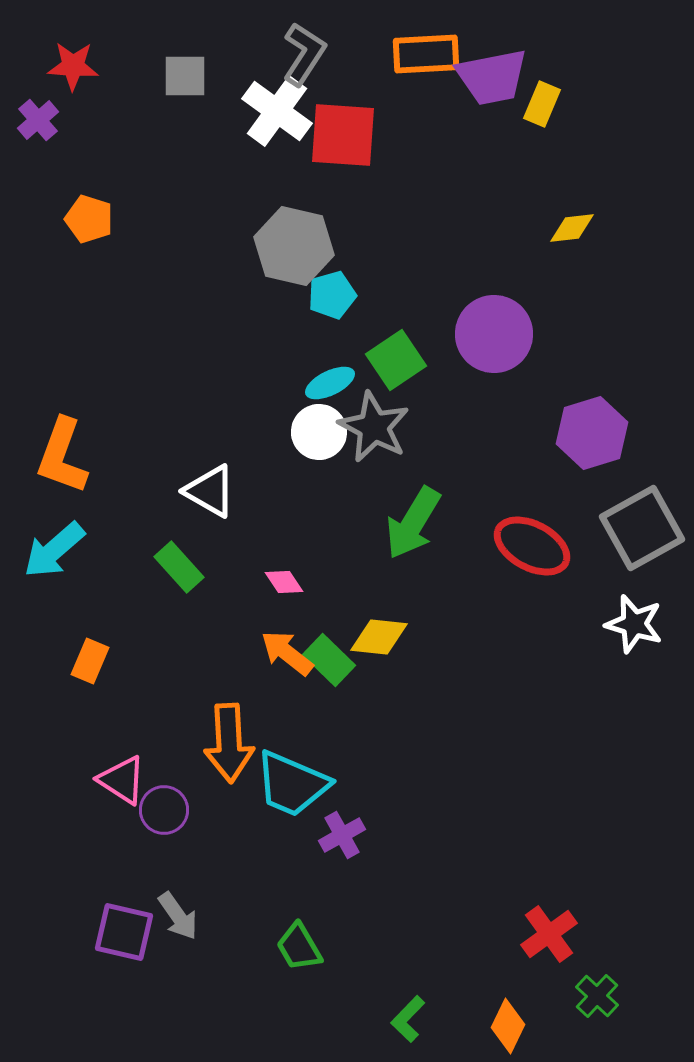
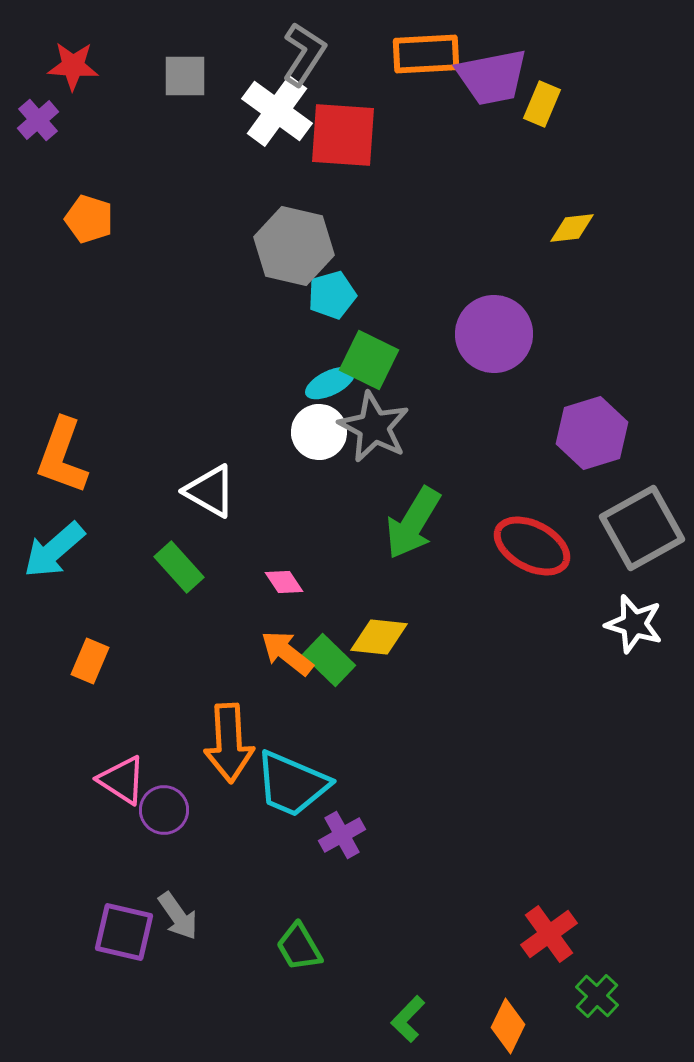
green square at (396, 360): moved 27 px left; rotated 30 degrees counterclockwise
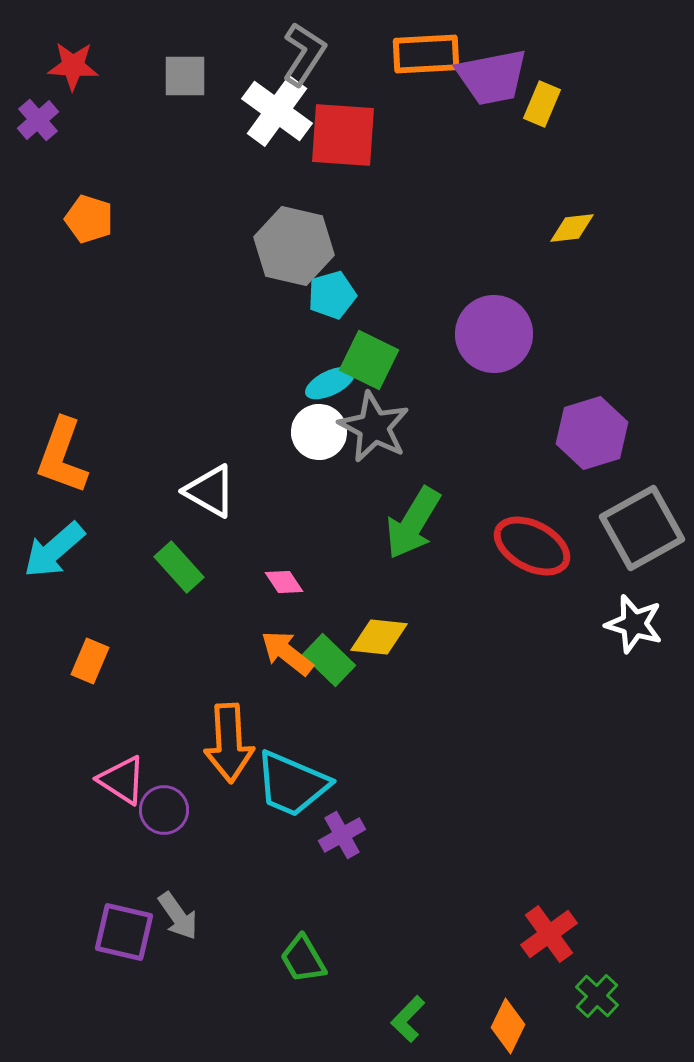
green trapezoid at (299, 947): moved 4 px right, 12 px down
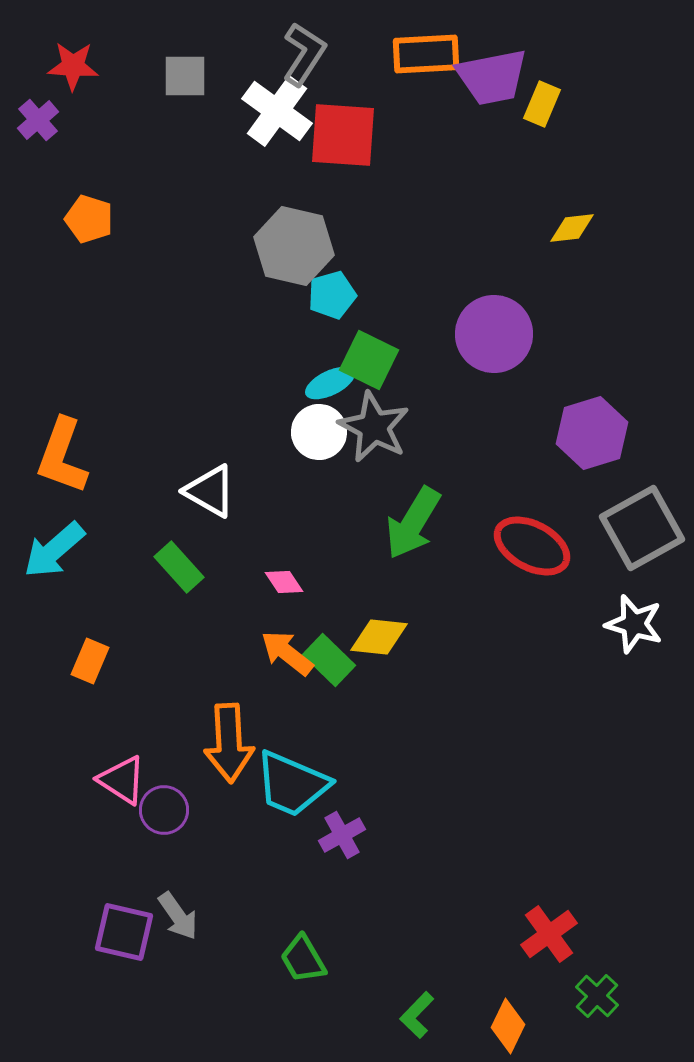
green L-shape at (408, 1019): moved 9 px right, 4 px up
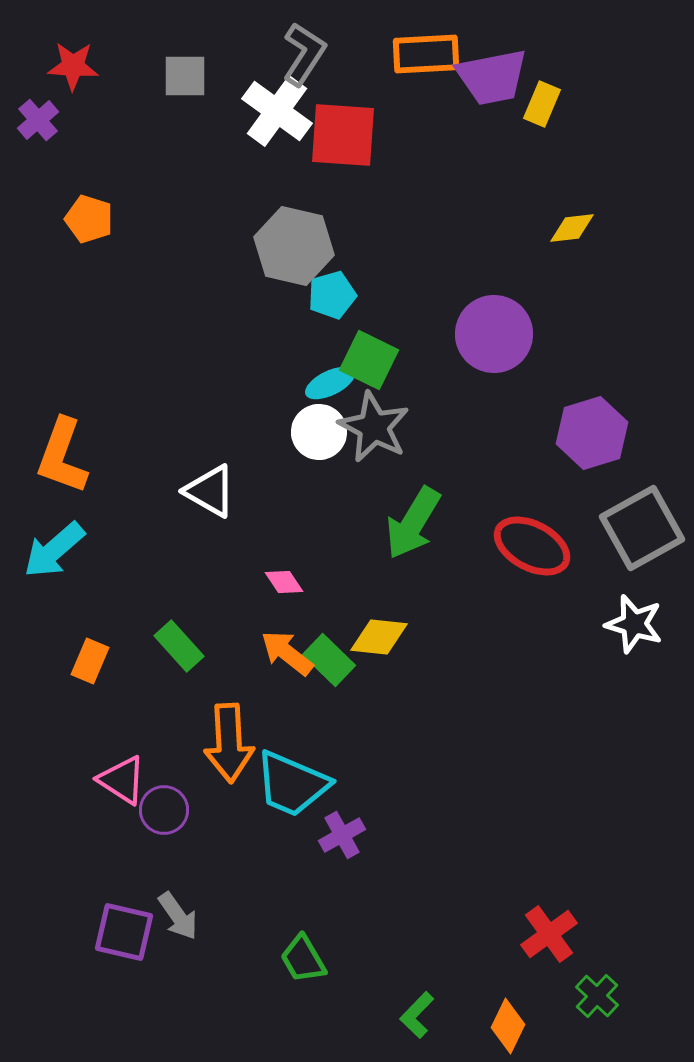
green rectangle at (179, 567): moved 79 px down
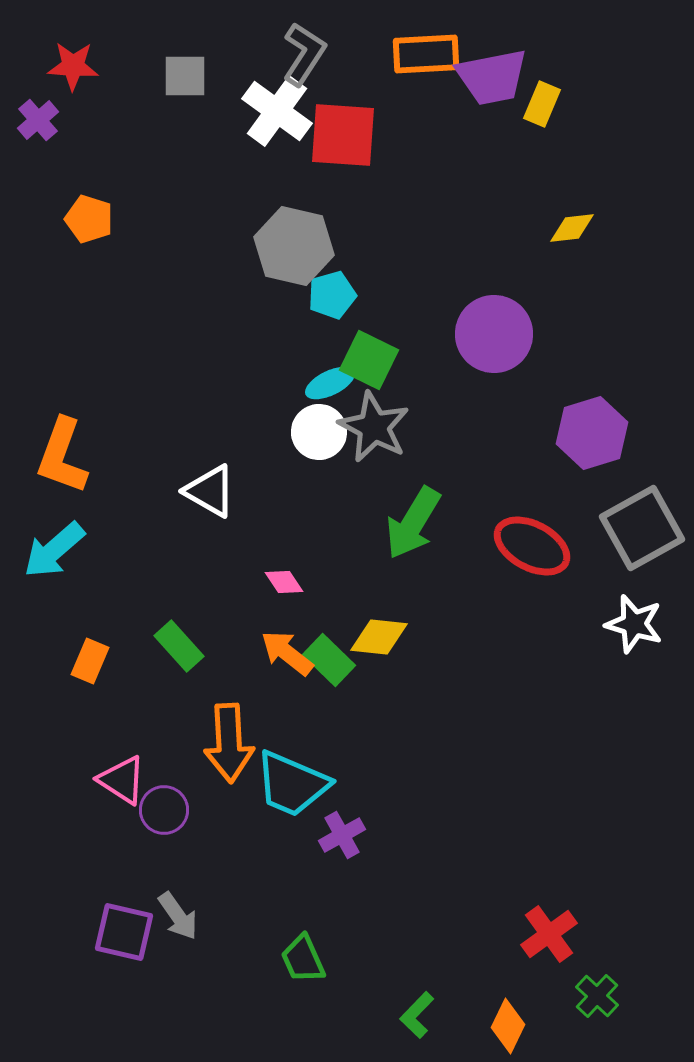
green trapezoid at (303, 959): rotated 6 degrees clockwise
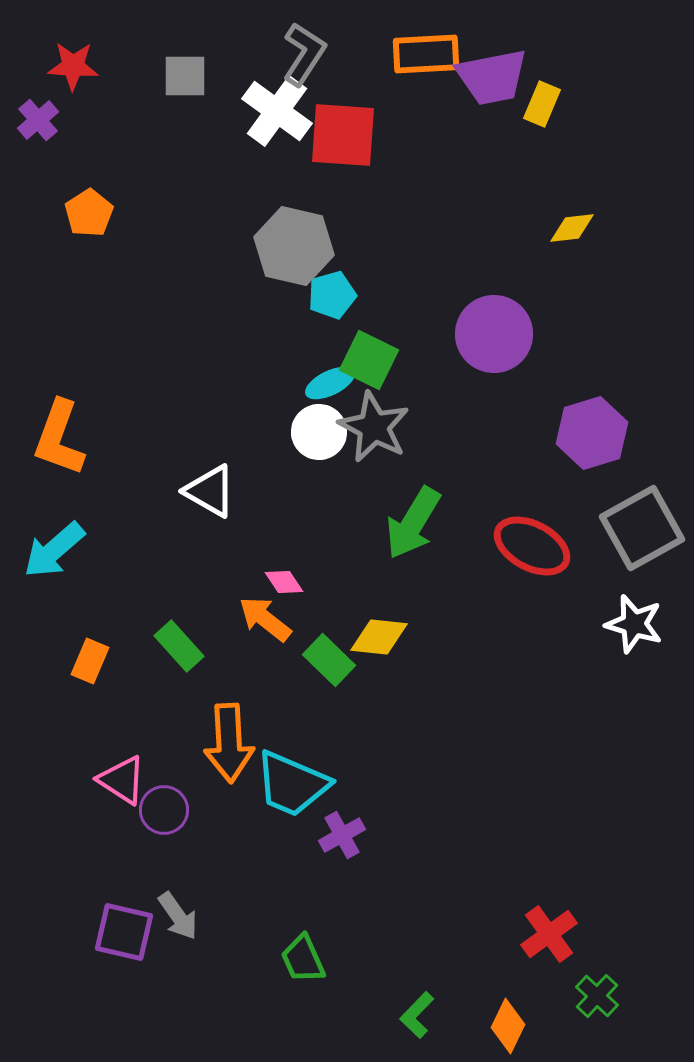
orange pentagon at (89, 219): moved 6 px up; rotated 21 degrees clockwise
orange L-shape at (62, 456): moved 3 px left, 18 px up
orange arrow at (287, 653): moved 22 px left, 34 px up
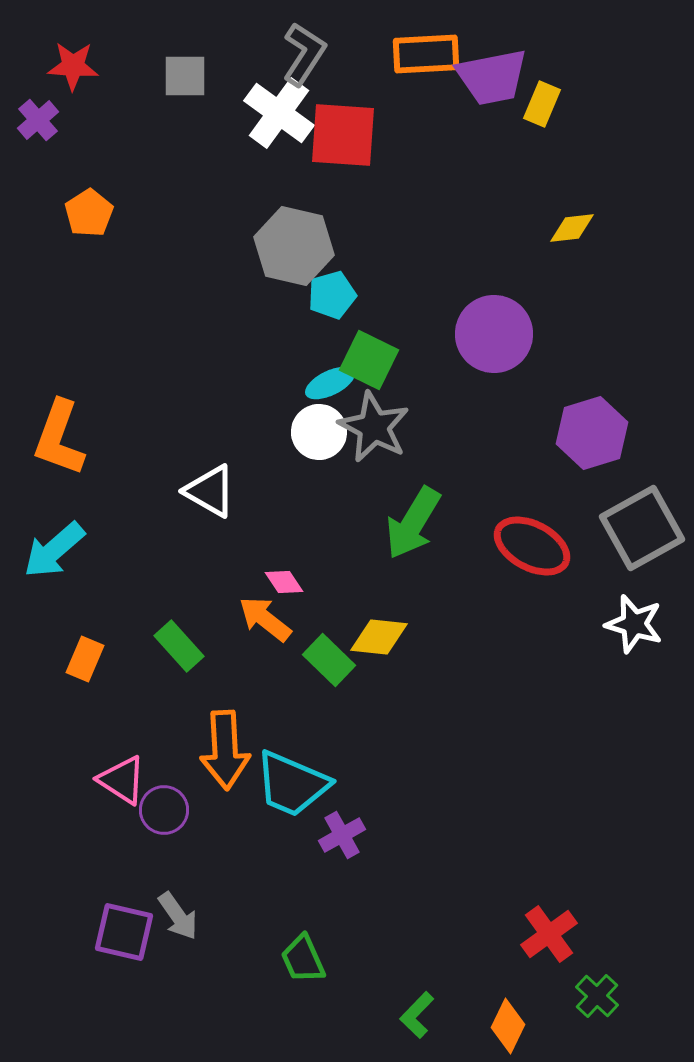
white cross at (277, 111): moved 2 px right, 2 px down
orange rectangle at (90, 661): moved 5 px left, 2 px up
orange arrow at (229, 743): moved 4 px left, 7 px down
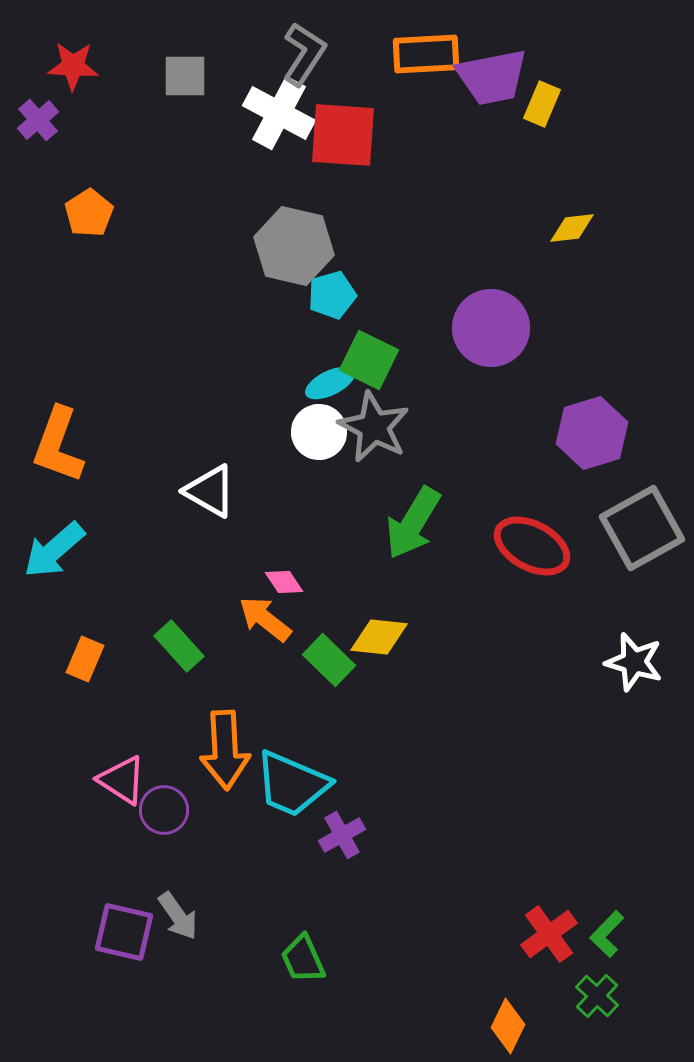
white cross at (279, 113): rotated 8 degrees counterclockwise
purple circle at (494, 334): moved 3 px left, 6 px up
orange L-shape at (59, 438): moved 1 px left, 7 px down
white star at (634, 624): moved 38 px down
green L-shape at (417, 1015): moved 190 px right, 81 px up
